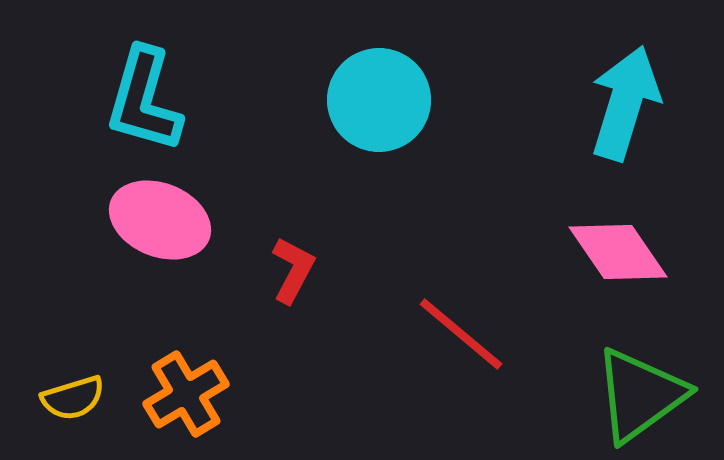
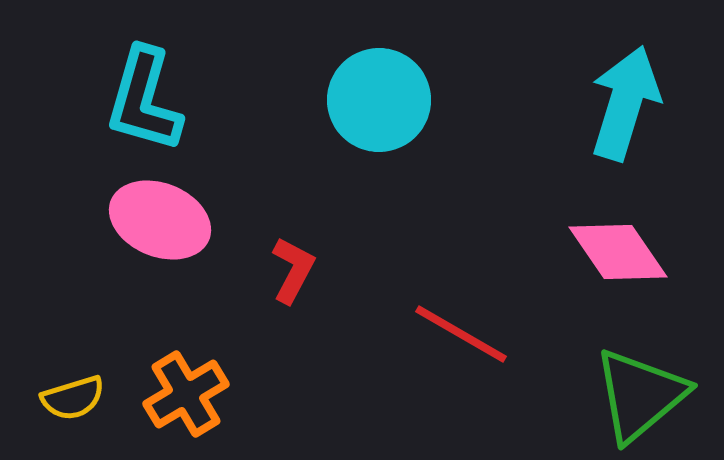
red line: rotated 10 degrees counterclockwise
green triangle: rotated 4 degrees counterclockwise
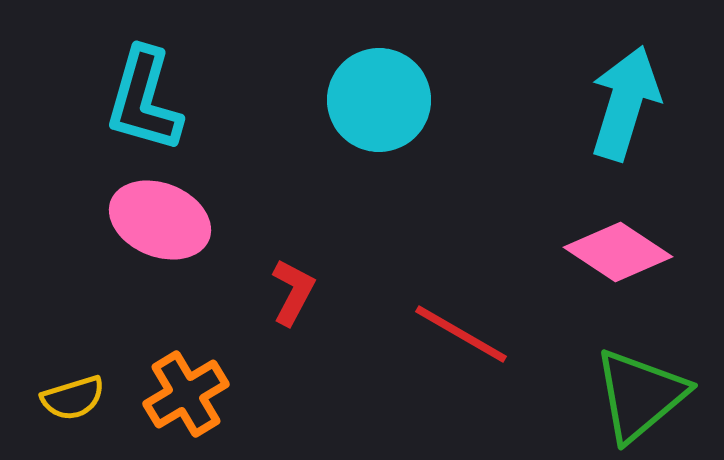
pink diamond: rotated 22 degrees counterclockwise
red L-shape: moved 22 px down
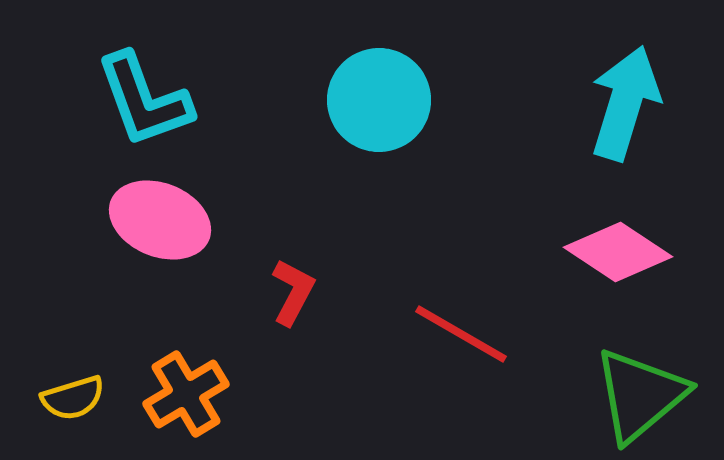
cyan L-shape: rotated 36 degrees counterclockwise
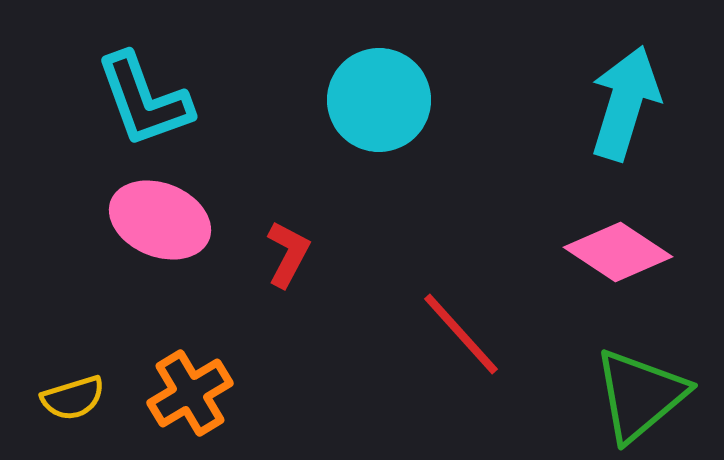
red L-shape: moved 5 px left, 38 px up
red line: rotated 18 degrees clockwise
orange cross: moved 4 px right, 1 px up
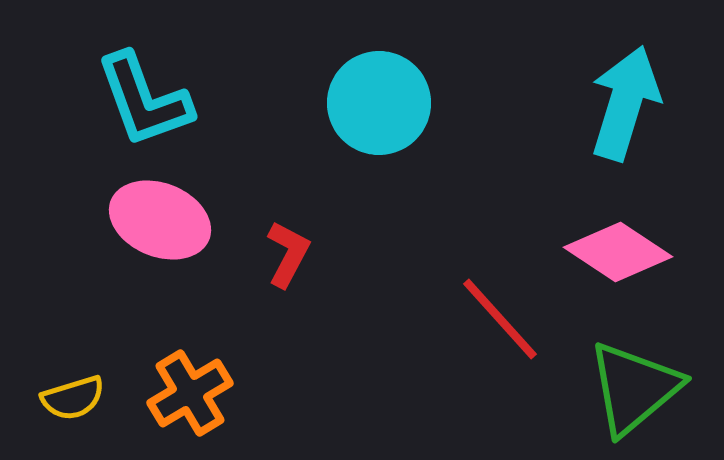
cyan circle: moved 3 px down
red line: moved 39 px right, 15 px up
green triangle: moved 6 px left, 7 px up
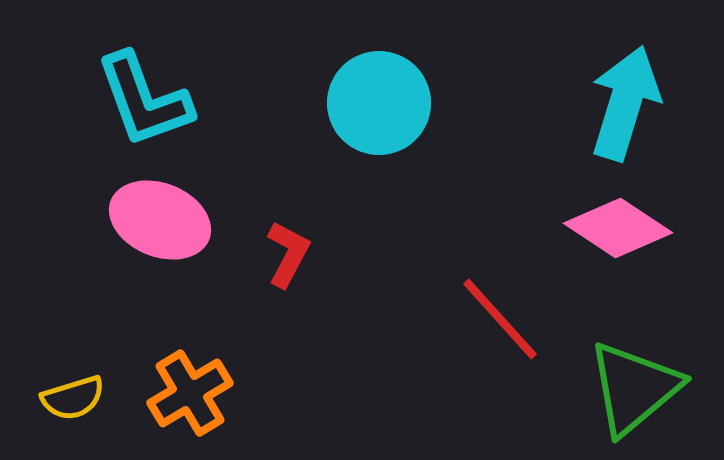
pink diamond: moved 24 px up
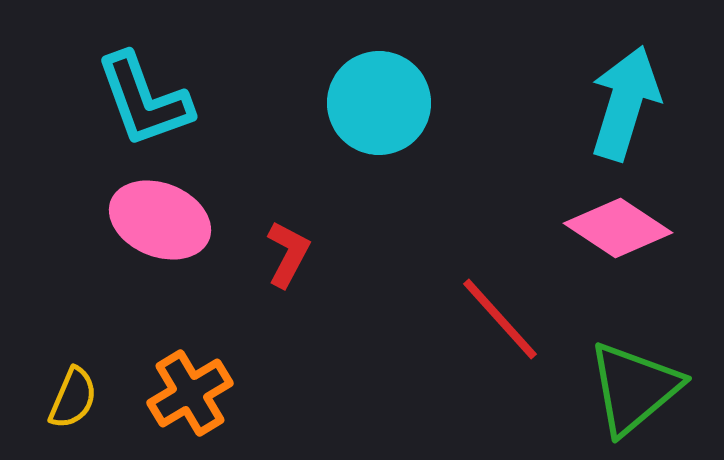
yellow semicircle: rotated 50 degrees counterclockwise
